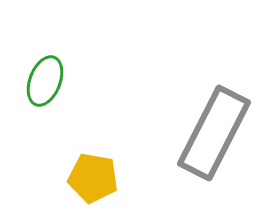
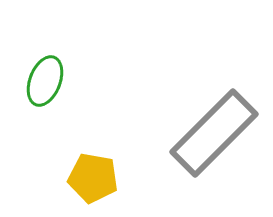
gray rectangle: rotated 18 degrees clockwise
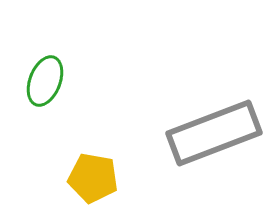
gray rectangle: rotated 24 degrees clockwise
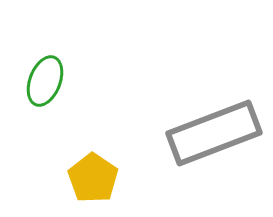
yellow pentagon: rotated 24 degrees clockwise
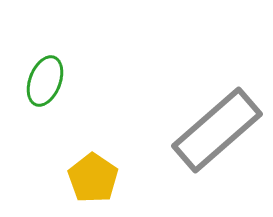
gray rectangle: moved 3 px right, 3 px up; rotated 20 degrees counterclockwise
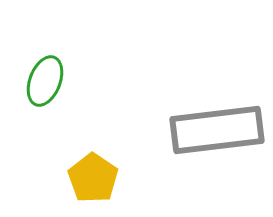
gray rectangle: rotated 34 degrees clockwise
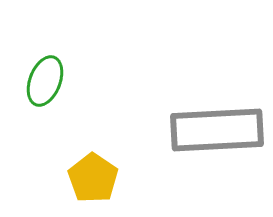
gray rectangle: rotated 4 degrees clockwise
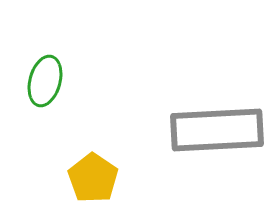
green ellipse: rotated 6 degrees counterclockwise
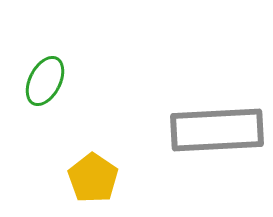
green ellipse: rotated 12 degrees clockwise
